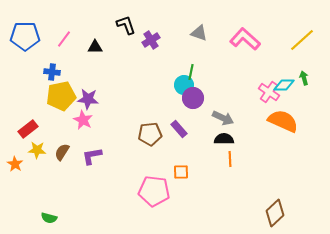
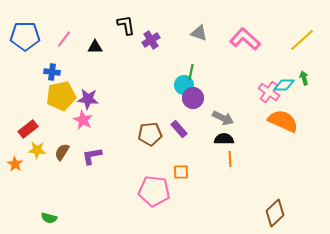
black L-shape: rotated 10 degrees clockwise
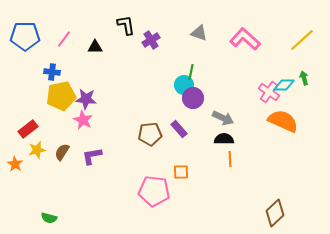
purple star: moved 2 px left
yellow star: rotated 18 degrees counterclockwise
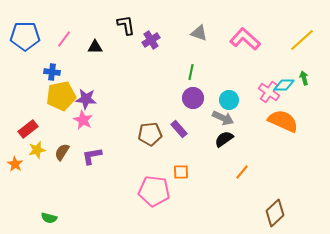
cyan circle: moved 45 px right, 15 px down
black semicircle: rotated 36 degrees counterclockwise
orange line: moved 12 px right, 13 px down; rotated 42 degrees clockwise
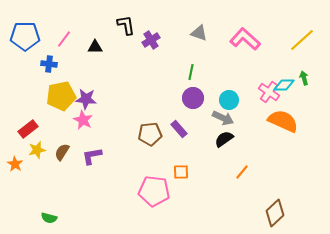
blue cross: moved 3 px left, 8 px up
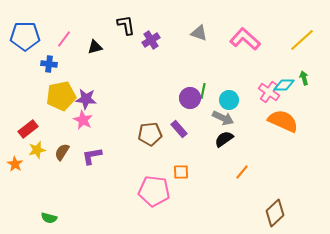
black triangle: rotated 14 degrees counterclockwise
green line: moved 12 px right, 19 px down
purple circle: moved 3 px left
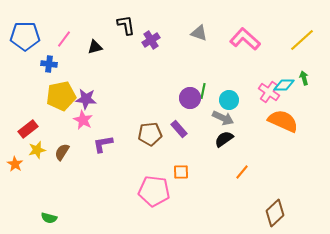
purple L-shape: moved 11 px right, 12 px up
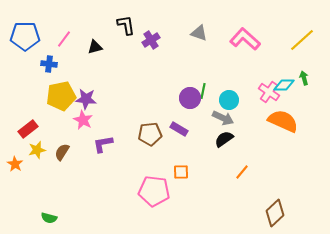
purple rectangle: rotated 18 degrees counterclockwise
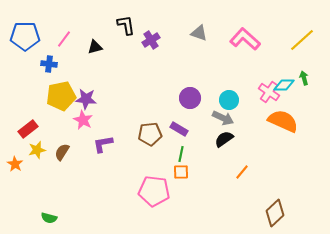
green line: moved 22 px left, 63 px down
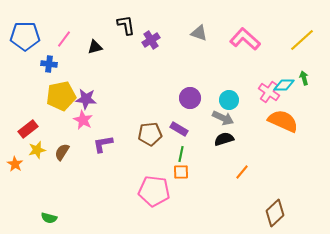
black semicircle: rotated 18 degrees clockwise
